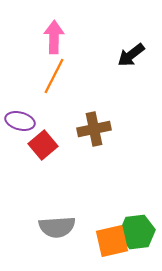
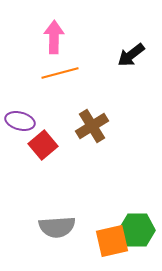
orange line: moved 6 px right, 3 px up; rotated 48 degrees clockwise
brown cross: moved 2 px left, 3 px up; rotated 20 degrees counterclockwise
green hexagon: moved 2 px up; rotated 8 degrees clockwise
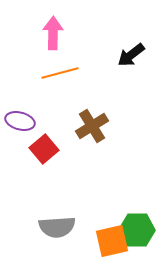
pink arrow: moved 1 px left, 4 px up
red square: moved 1 px right, 4 px down
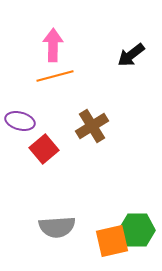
pink arrow: moved 12 px down
orange line: moved 5 px left, 3 px down
